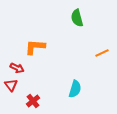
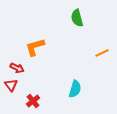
orange L-shape: rotated 20 degrees counterclockwise
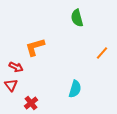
orange line: rotated 24 degrees counterclockwise
red arrow: moved 1 px left, 1 px up
red cross: moved 2 px left, 2 px down
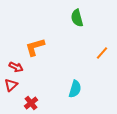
red triangle: rotated 24 degrees clockwise
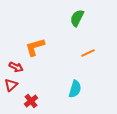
green semicircle: rotated 42 degrees clockwise
orange line: moved 14 px left; rotated 24 degrees clockwise
red cross: moved 2 px up
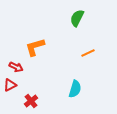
red triangle: moved 1 px left; rotated 16 degrees clockwise
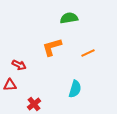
green semicircle: moved 8 px left; rotated 54 degrees clockwise
orange L-shape: moved 17 px right
red arrow: moved 3 px right, 2 px up
red triangle: rotated 24 degrees clockwise
red cross: moved 3 px right, 3 px down
